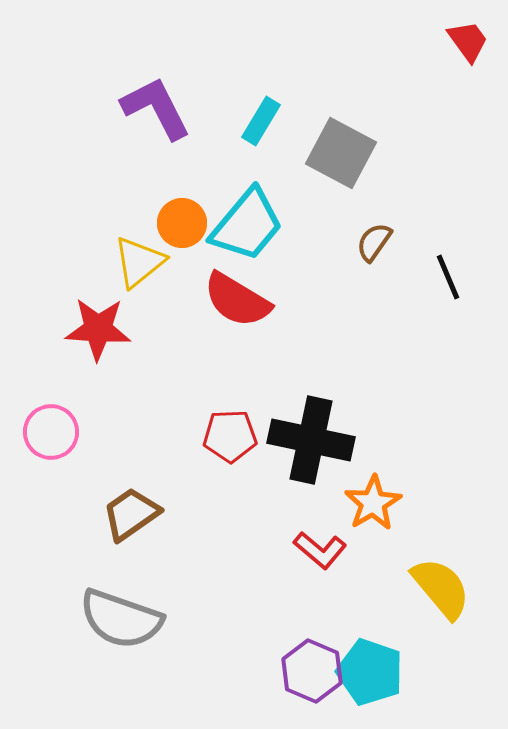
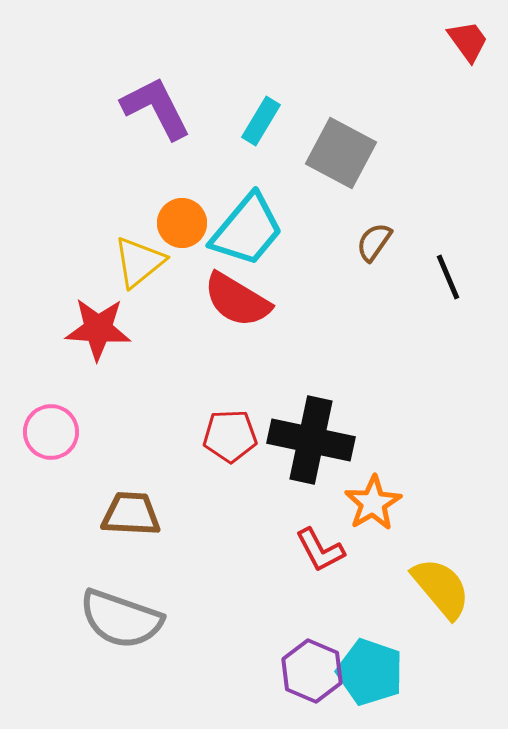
cyan trapezoid: moved 5 px down
brown trapezoid: rotated 38 degrees clockwise
red L-shape: rotated 22 degrees clockwise
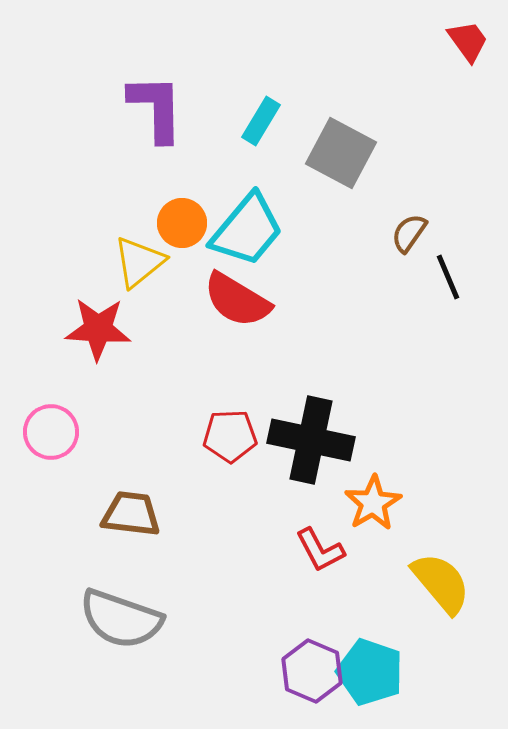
purple L-shape: rotated 26 degrees clockwise
brown semicircle: moved 35 px right, 9 px up
brown trapezoid: rotated 4 degrees clockwise
yellow semicircle: moved 5 px up
